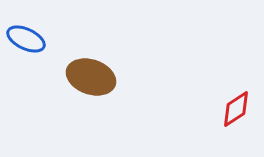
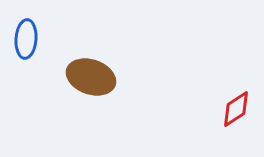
blue ellipse: rotated 69 degrees clockwise
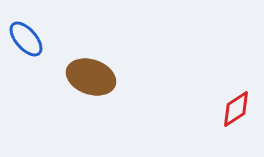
blue ellipse: rotated 45 degrees counterclockwise
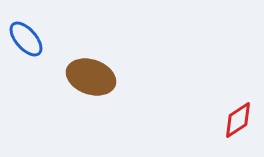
red diamond: moved 2 px right, 11 px down
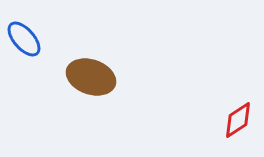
blue ellipse: moved 2 px left
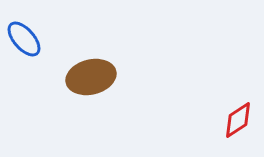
brown ellipse: rotated 33 degrees counterclockwise
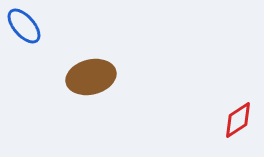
blue ellipse: moved 13 px up
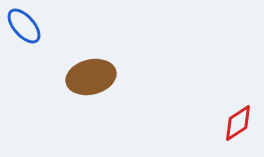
red diamond: moved 3 px down
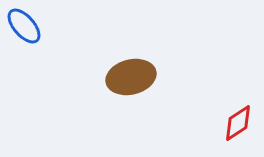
brown ellipse: moved 40 px right
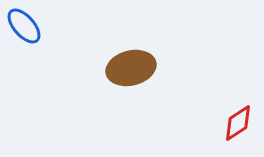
brown ellipse: moved 9 px up
